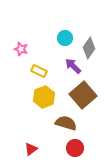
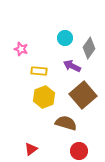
purple arrow: moved 1 px left; rotated 18 degrees counterclockwise
yellow rectangle: rotated 21 degrees counterclockwise
red circle: moved 4 px right, 3 px down
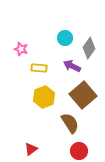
yellow rectangle: moved 3 px up
brown semicircle: moved 4 px right; rotated 40 degrees clockwise
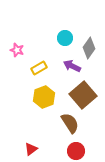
pink star: moved 4 px left, 1 px down
yellow rectangle: rotated 35 degrees counterclockwise
red circle: moved 3 px left
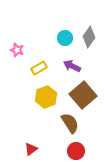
gray diamond: moved 11 px up
yellow hexagon: moved 2 px right
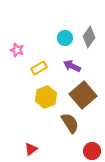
red circle: moved 16 px right
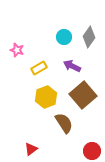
cyan circle: moved 1 px left, 1 px up
brown semicircle: moved 6 px left
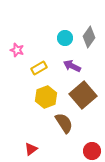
cyan circle: moved 1 px right, 1 px down
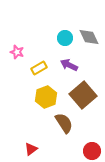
gray diamond: rotated 60 degrees counterclockwise
pink star: moved 2 px down
purple arrow: moved 3 px left, 1 px up
